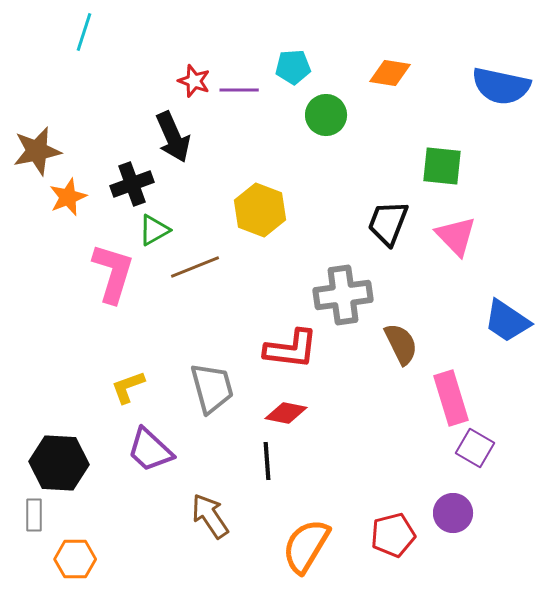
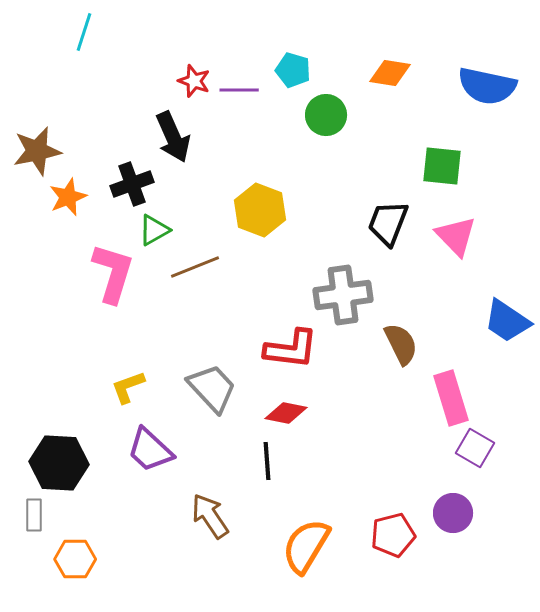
cyan pentagon: moved 3 px down; rotated 20 degrees clockwise
blue semicircle: moved 14 px left
gray trapezoid: rotated 28 degrees counterclockwise
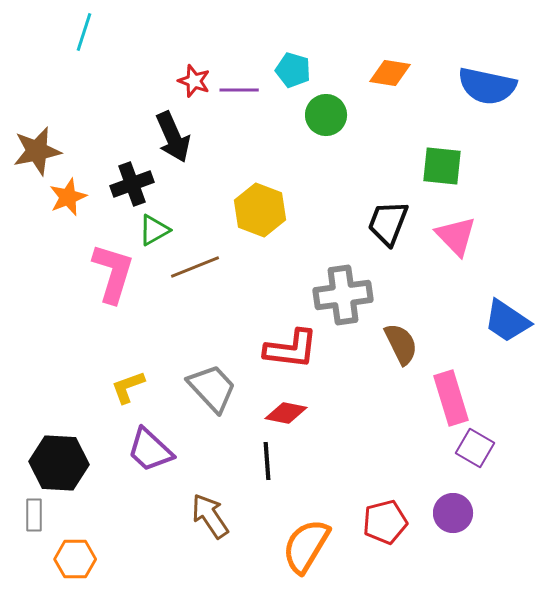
red pentagon: moved 8 px left, 13 px up
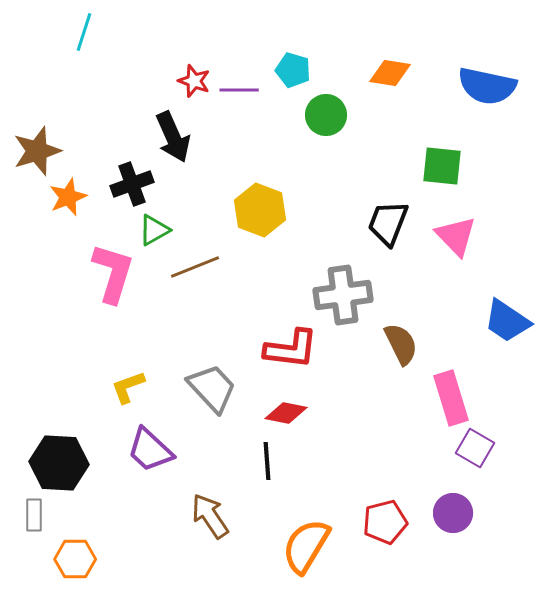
brown star: rotated 6 degrees counterclockwise
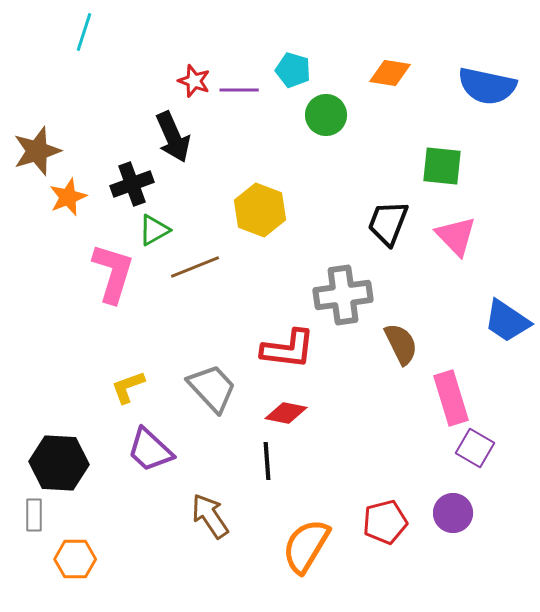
red L-shape: moved 3 px left
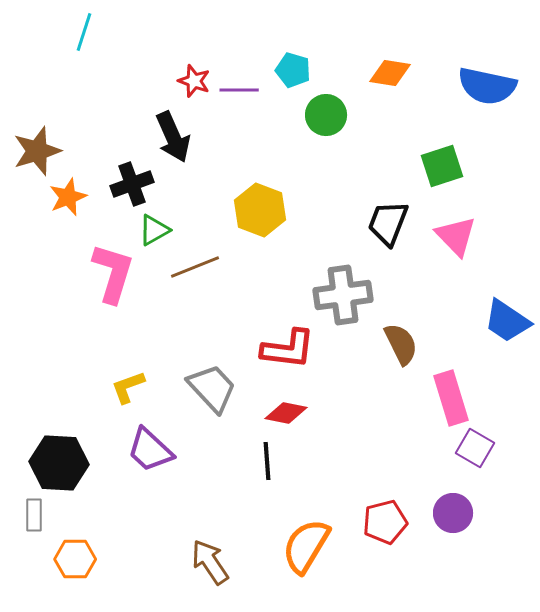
green square: rotated 24 degrees counterclockwise
brown arrow: moved 46 px down
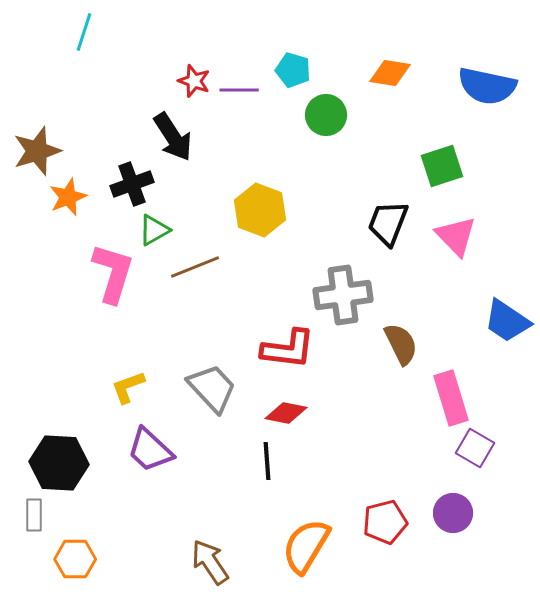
black arrow: rotated 9 degrees counterclockwise
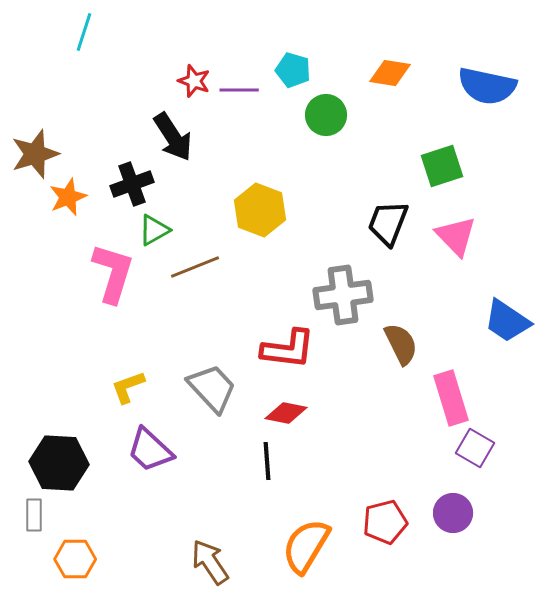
brown star: moved 2 px left, 3 px down
